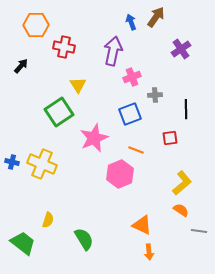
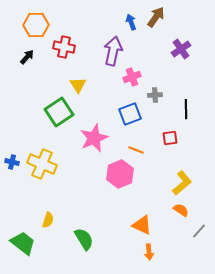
black arrow: moved 6 px right, 9 px up
gray line: rotated 56 degrees counterclockwise
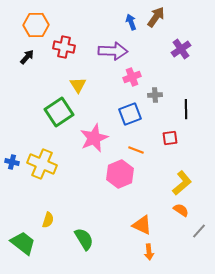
purple arrow: rotated 80 degrees clockwise
